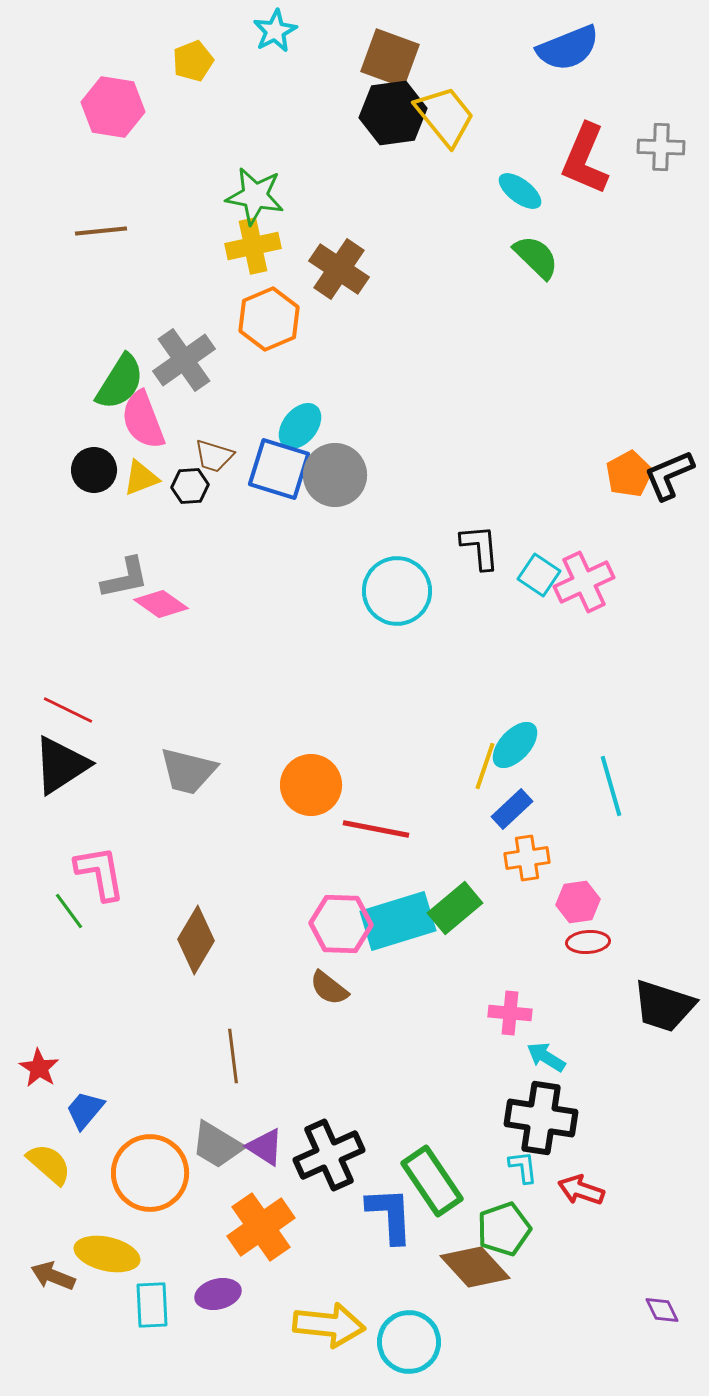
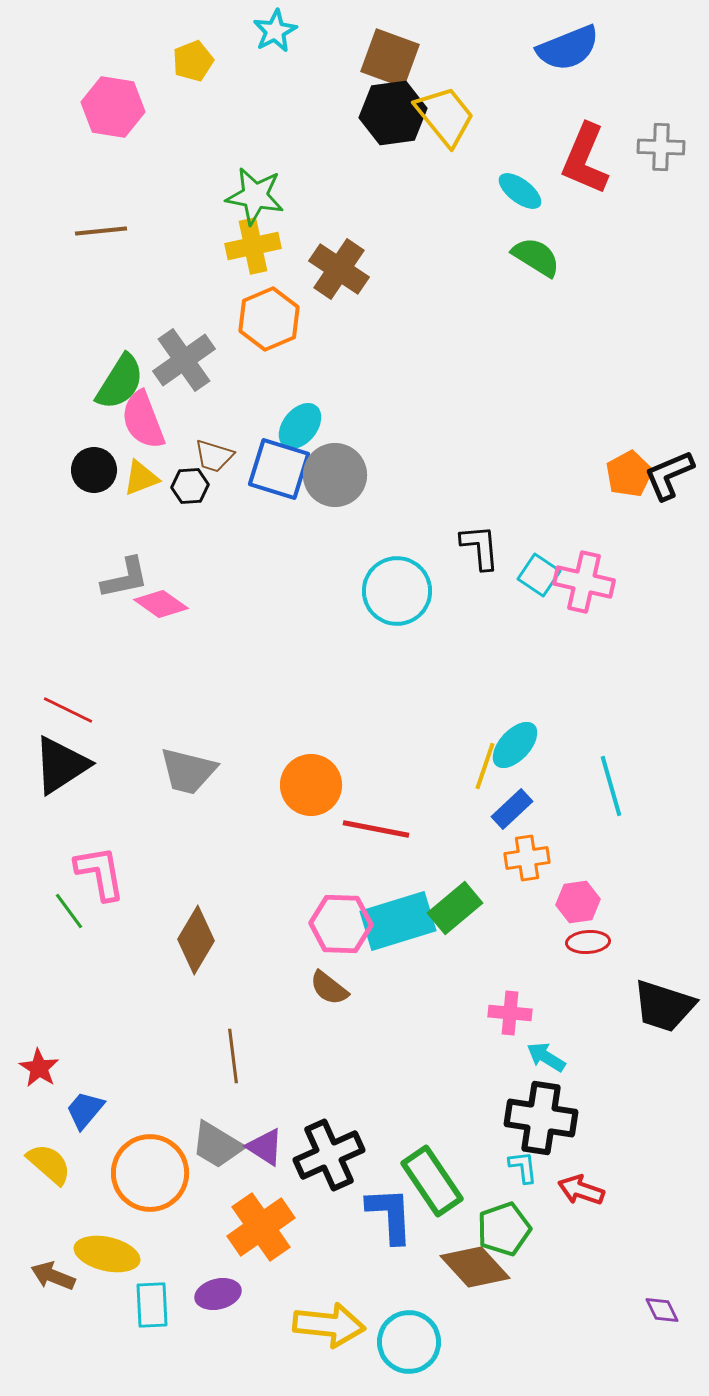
green semicircle at (536, 257): rotated 12 degrees counterclockwise
pink cross at (584, 582): rotated 38 degrees clockwise
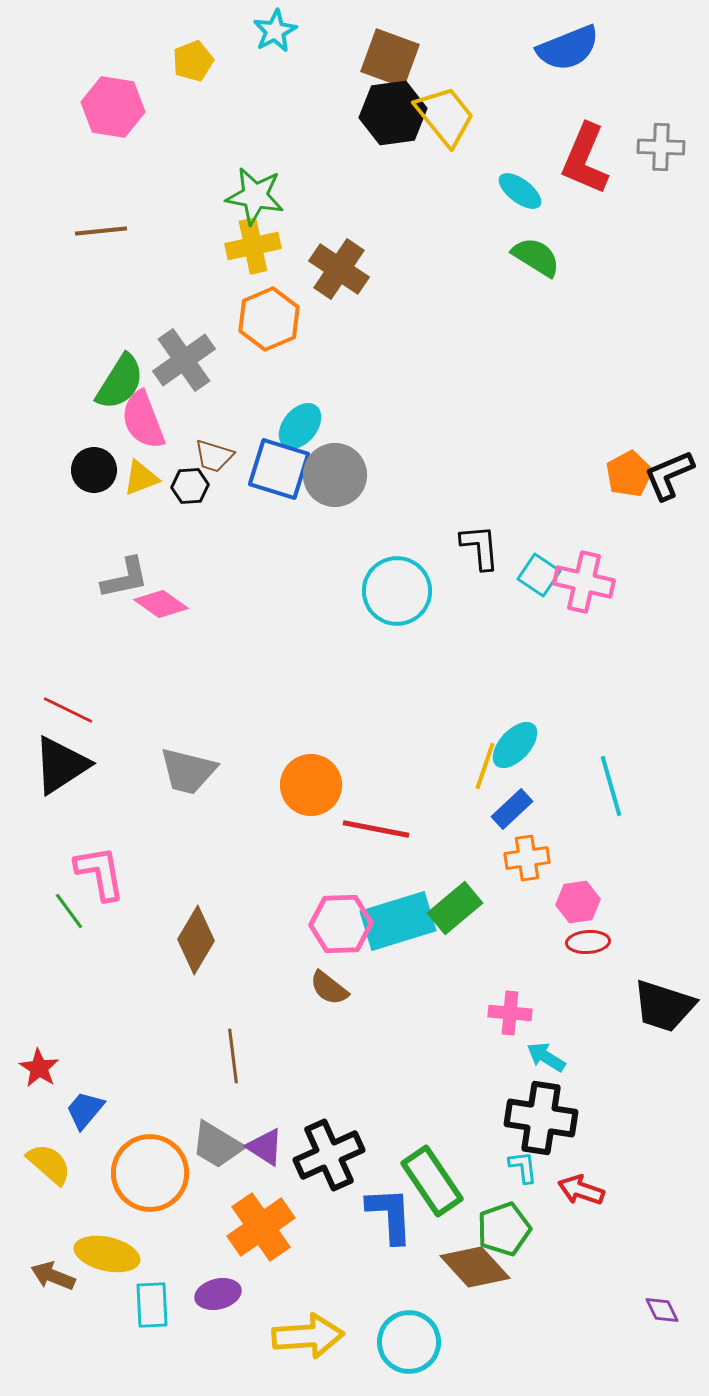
pink hexagon at (341, 924): rotated 4 degrees counterclockwise
yellow arrow at (329, 1325): moved 21 px left, 11 px down; rotated 10 degrees counterclockwise
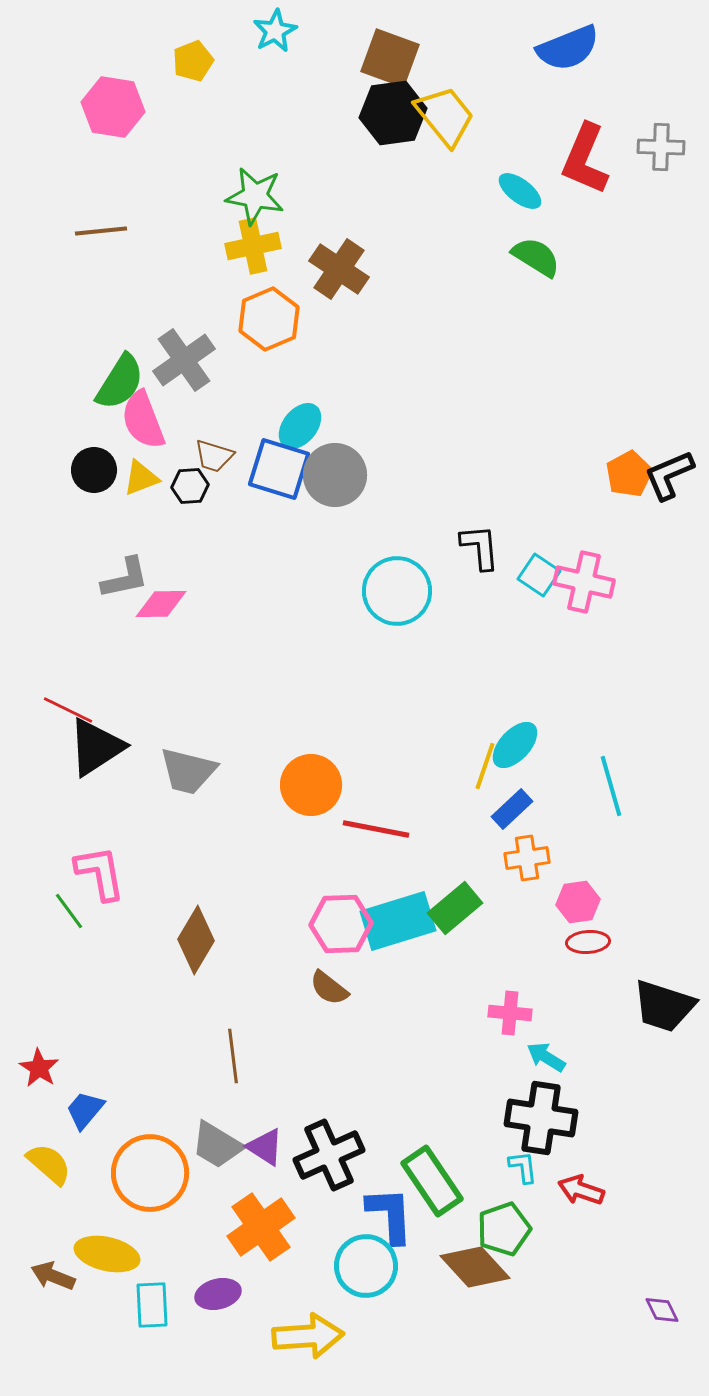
pink diamond at (161, 604): rotated 36 degrees counterclockwise
black triangle at (61, 765): moved 35 px right, 18 px up
cyan circle at (409, 1342): moved 43 px left, 76 px up
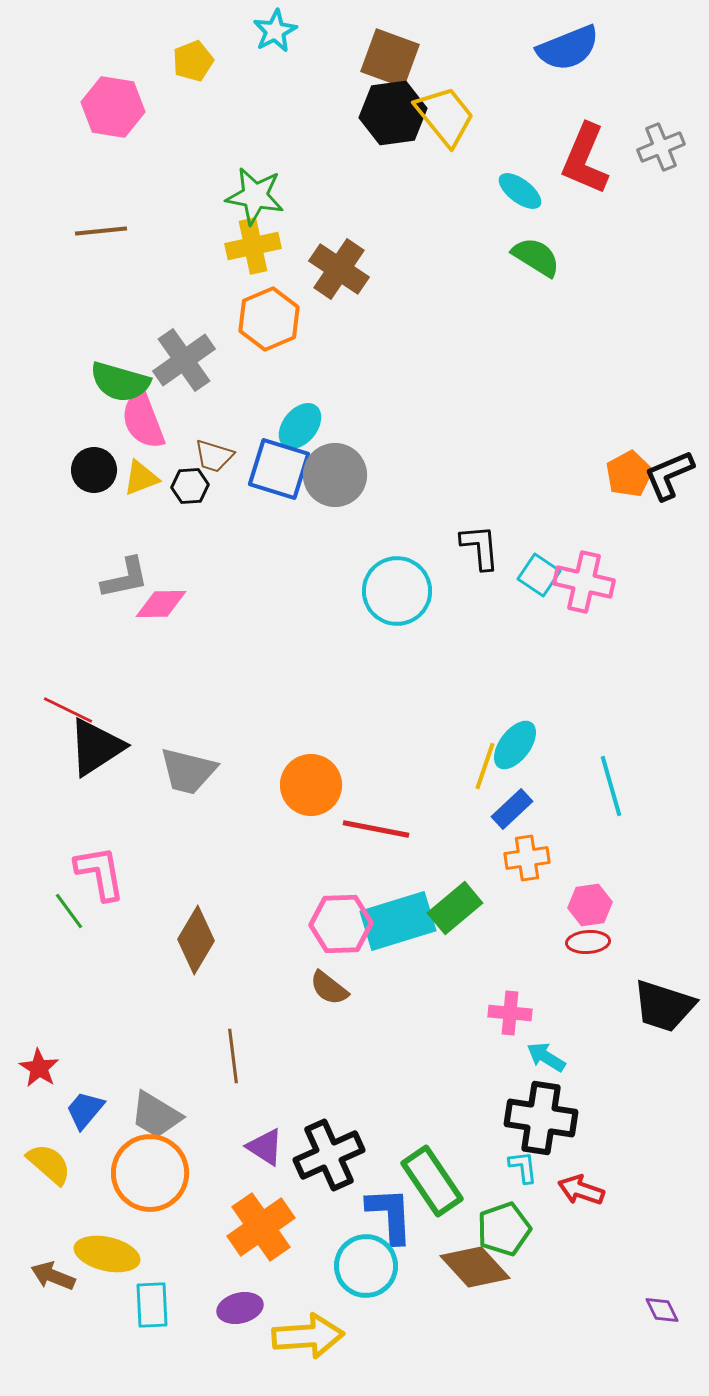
gray cross at (661, 147): rotated 24 degrees counterclockwise
green semicircle at (120, 382): rotated 74 degrees clockwise
cyan ellipse at (515, 745): rotated 6 degrees counterclockwise
pink hexagon at (578, 902): moved 12 px right, 3 px down
gray trapezoid at (217, 1145): moved 61 px left, 30 px up
purple ellipse at (218, 1294): moved 22 px right, 14 px down
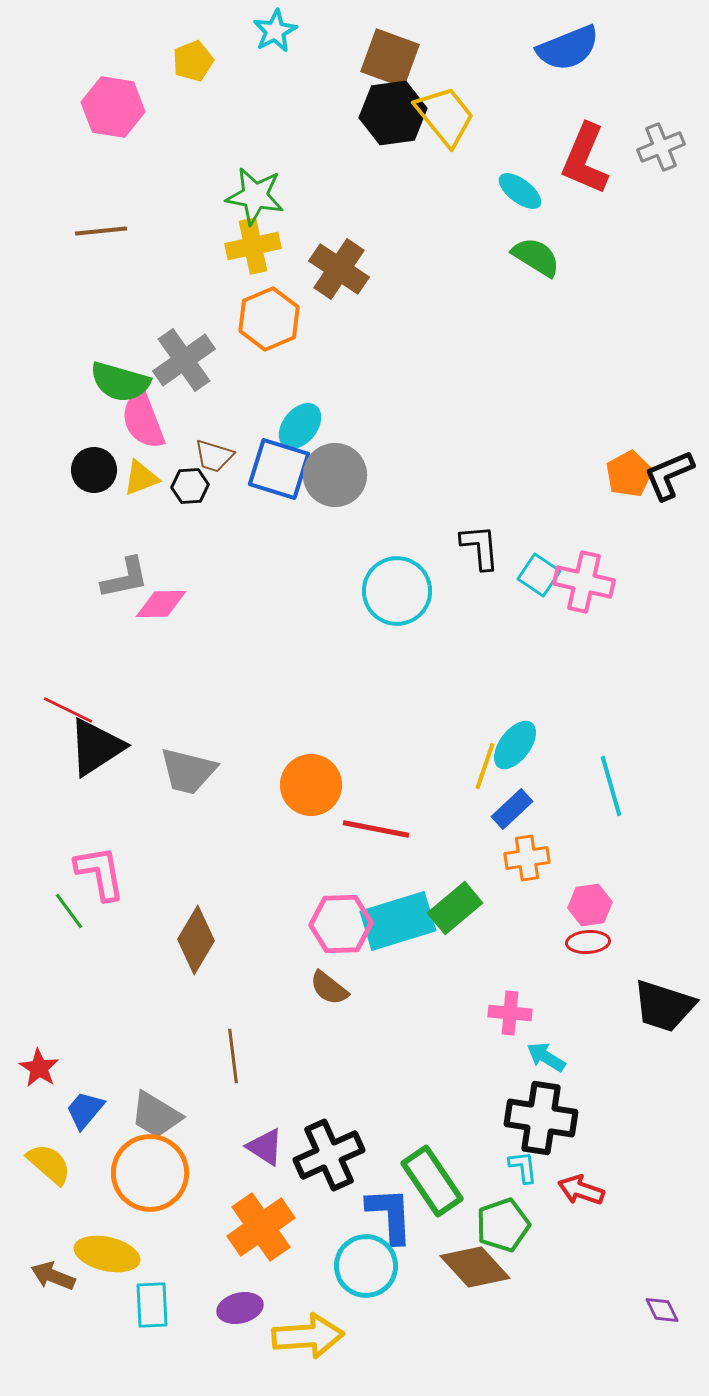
green pentagon at (504, 1229): moved 1 px left, 4 px up
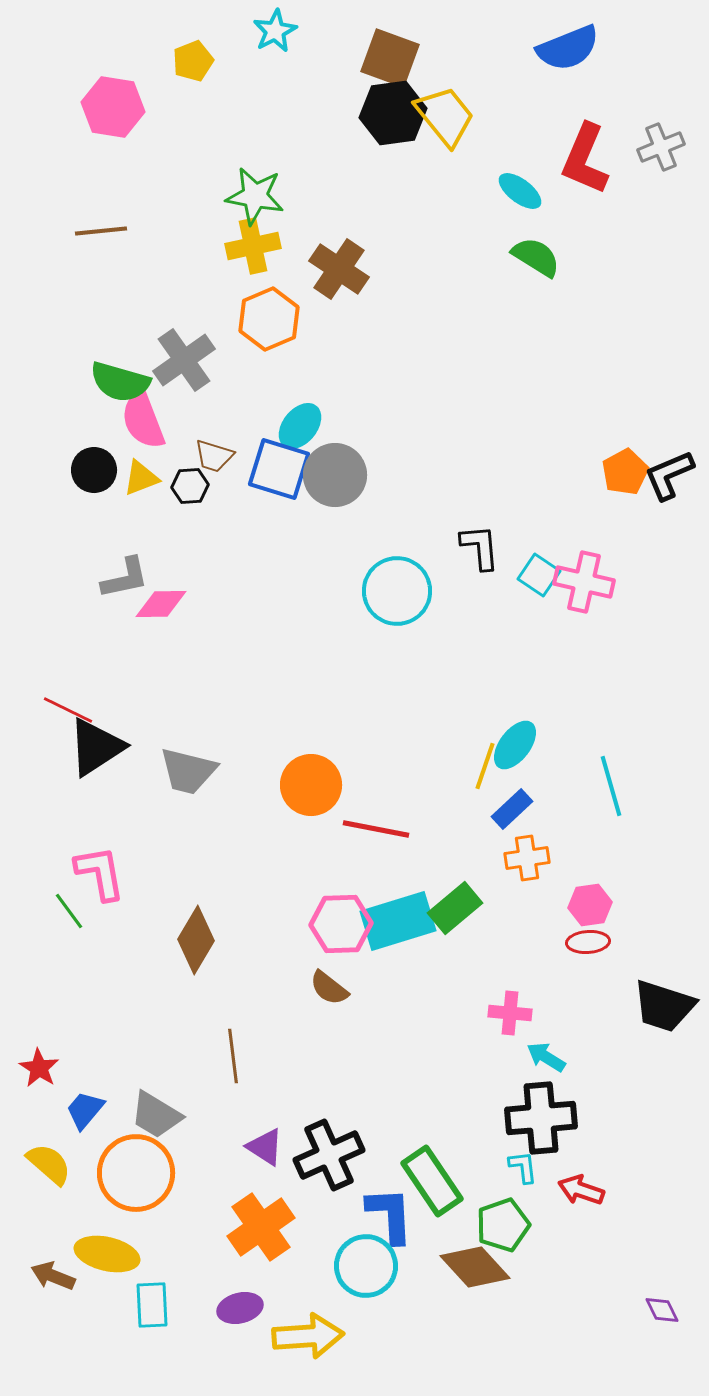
orange pentagon at (629, 474): moved 4 px left, 2 px up
black cross at (541, 1118): rotated 14 degrees counterclockwise
orange circle at (150, 1173): moved 14 px left
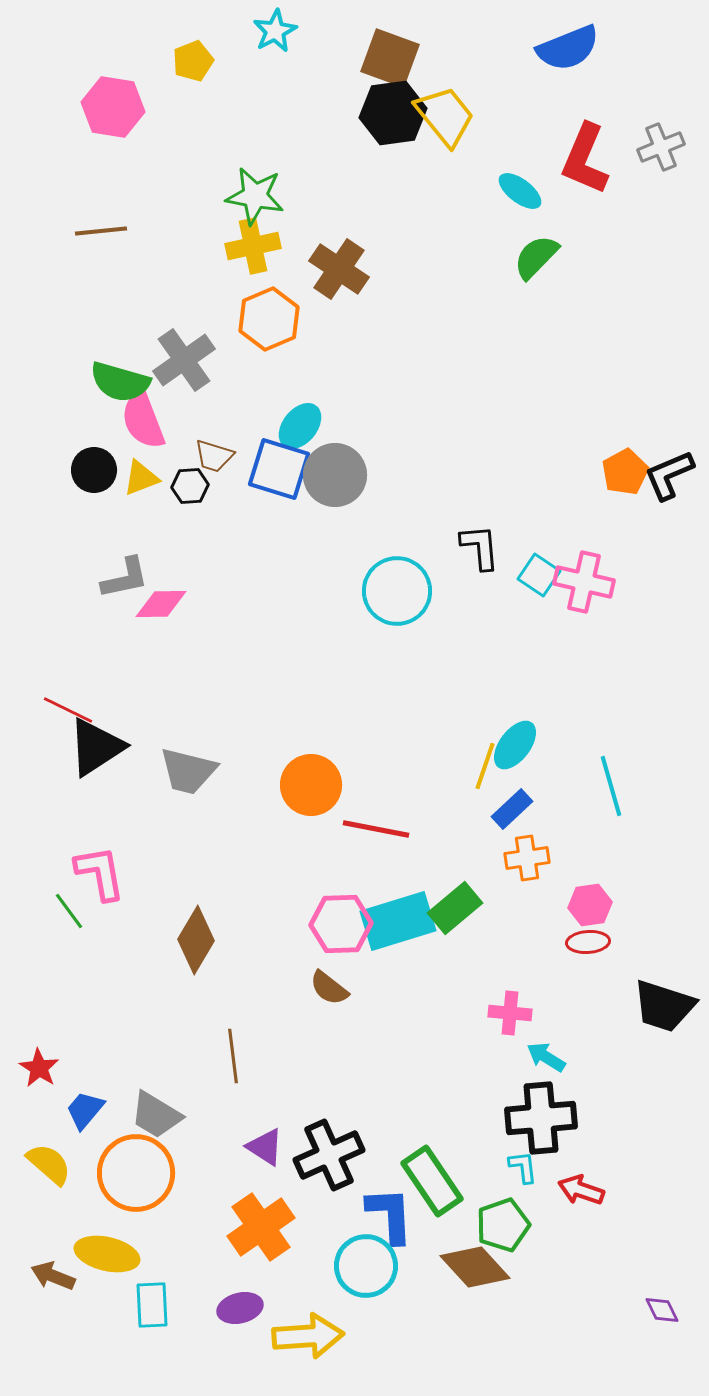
green semicircle at (536, 257): rotated 78 degrees counterclockwise
